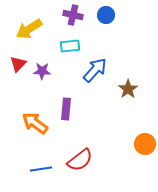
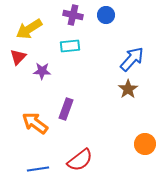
red triangle: moved 7 px up
blue arrow: moved 37 px right, 11 px up
purple rectangle: rotated 15 degrees clockwise
blue line: moved 3 px left
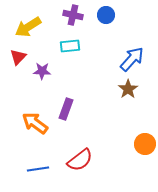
yellow arrow: moved 1 px left, 2 px up
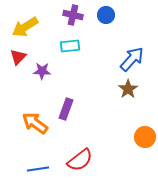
yellow arrow: moved 3 px left
orange circle: moved 7 px up
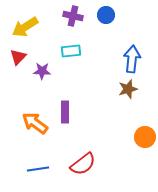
purple cross: moved 1 px down
cyan rectangle: moved 1 px right, 5 px down
blue arrow: rotated 36 degrees counterclockwise
brown star: rotated 18 degrees clockwise
purple rectangle: moved 1 px left, 3 px down; rotated 20 degrees counterclockwise
red semicircle: moved 3 px right, 4 px down
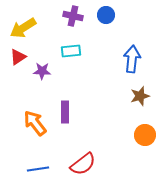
yellow arrow: moved 2 px left, 1 px down
red triangle: rotated 12 degrees clockwise
brown star: moved 12 px right, 7 px down
orange arrow: rotated 16 degrees clockwise
orange circle: moved 2 px up
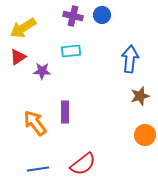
blue circle: moved 4 px left
blue arrow: moved 2 px left
